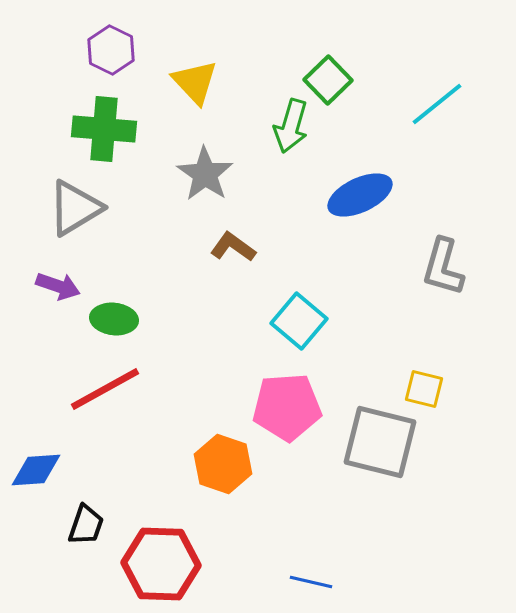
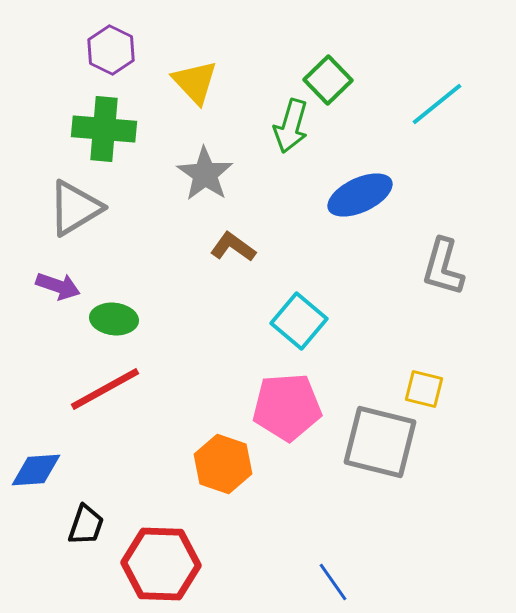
blue line: moved 22 px right; rotated 42 degrees clockwise
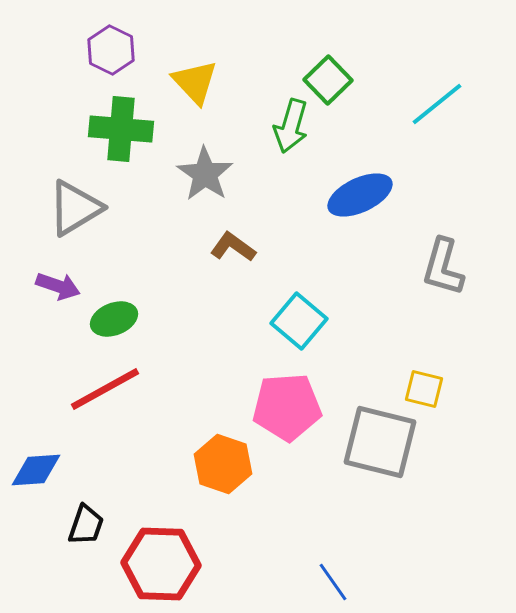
green cross: moved 17 px right
green ellipse: rotated 27 degrees counterclockwise
